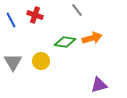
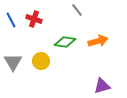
red cross: moved 1 px left, 4 px down
orange arrow: moved 6 px right, 3 px down
purple triangle: moved 3 px right, 1 px down
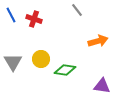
blue line: moved 5 px up
green diamond: moved 28 px down
yellow circle: moved 2 px up
purple triangle: rotated 24 degrees clockwise
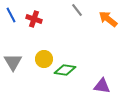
orange arrow: moved 10 px right, 22 px up; rotated 126 degrees counterclockwise
yellow circle: moved 3 px right
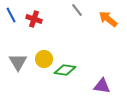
gray triangle: moved 5 px right
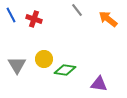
gray triangle: moved 1 px left, 3 px down
purple triangle: moved 3 px left, 2 px up
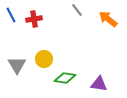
red cross: rotated 28 degrees counterclockwise
green diamond: moved 8 px down
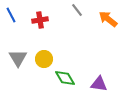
red cross: moved 6 px right, 1 px down
gray triangle: moved 1 px right, 7 px up
green diamond: rotated 50 degrees clockwise
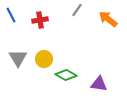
gray line: rotated 72 degrees clockwise
green diamond: moved 1 px right, 3 px up; rotated 30 degrees counterclockwise
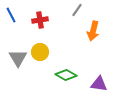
orange arrow: moved 15 px left, 12 px down; rotated 114 degrees counterclockwise
yellow circle: moved 4 px left, 7 px up
